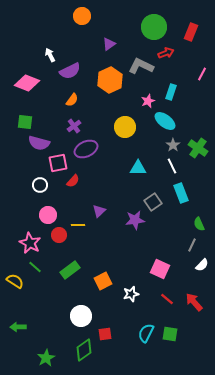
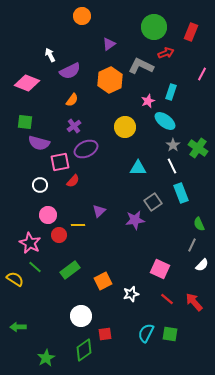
pink square at (58, 163): moved 2 px right, 1 px up
yellow semicircle at (15, 281): moved 2 px up
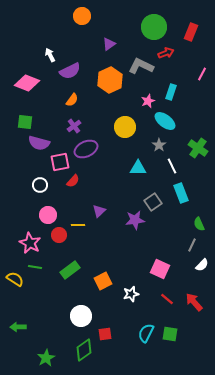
gray star at (173, 145): moved 14 px left
green line at (35, 267): rotated 32 degrees counterclockwise
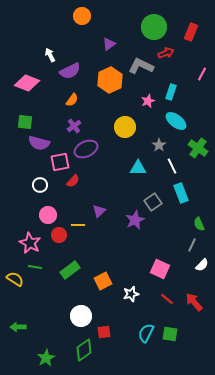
cyan ellipse at (165, 121): moved 11 px right
purple star at (135, 220): rotated 18 degrees counterclockwise
red square at (105, 334): moved 1 px left, 2 px up
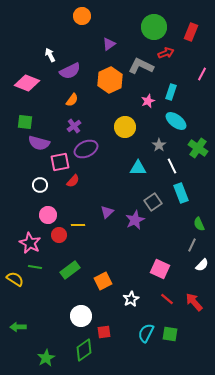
purple triangle at (99, 211): moved 8 px right, 1 px down
white star at (131, 294): moved 5 px down; rotated 14 degrees counterclockwise
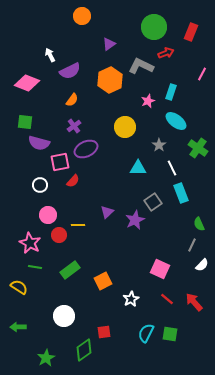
white line at (172, 166): moved 2 px down
yellow semicircle at (15, 279): moved 4 px right, 8 px down
white circle at (81, 316): moved 17 px left
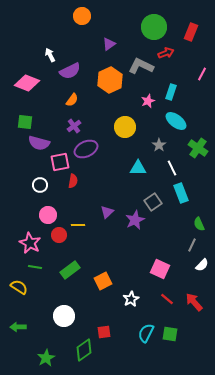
red semicircle at (73, 181): rotated 32 degrees counterclockwise
